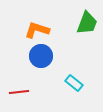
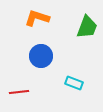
green trapezoid: moved 4 px down
orange L-shape: moved 12 px up
cyan rectangle: rotated 18 degrees counterclockwise
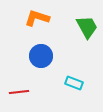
green trapezoid: rotated 50 degrees counterclockwise
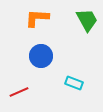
orange L-shape: rotated 15 degrees counterclockwise
green trapezoid: moved 7 px up
red line: rotated 18 degrees counterclockwise
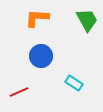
cyan rectangle: rotated 12 degrees clockwise
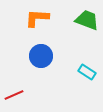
green trapezoid: rotated 40 degrees counterclockwise
cyan rectangle: moved 13 px right, 11 px up
red line: moved 5 px left, 3 px down
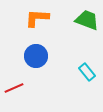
blue circle: moved 5 px left
cyan rectangle: rotated 18 degrees clockwise
red line: moved 7 px up
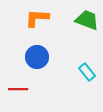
blue circle: moved 1 px right, 1 px down
red line: moved 4 px right, 1 px down; rotated 24 degrees clockwise
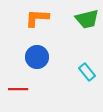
green trapezoid: moved 1 px up; rotated 145 degrees clockwise
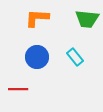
green trapezoid: rotated 20 degrees clockwise
cyan rectangle: moved 12 px left, 15 px up
